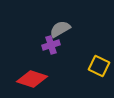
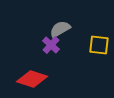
purple cross: rotated 30 degrees counterclockwise
yellow square: moved 21 px up; rotated 20 degrees counterclockwise
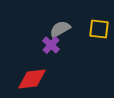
yellow square: moved 16 px up
red diamond: rotated 24 degrees counterclockwise
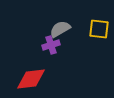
purple cross: rotated 30 degrees clockwise
red diamond: moved 1 px left
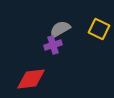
yellow square: rotated 20 degrees clockwise
purple cross: moved 2 px right
